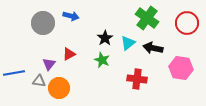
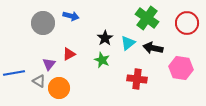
gray triangle: rotated 24 degrees clockwise
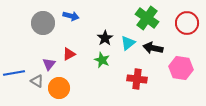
gray triangle: moved 2 px left
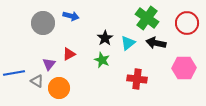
black arrow: moved 3 px right, 5 px up
pink hexagon: moved 3 px right; rotated 10 degrees counterclockwise
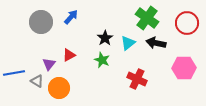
blue arrow: moved 1 px down; rotated 63 degrees counterclockwise
gray circle: moved 2 px left, 1 px up
red triangle: moved 1 px down
red cross: rotated 18 degrees clockwise
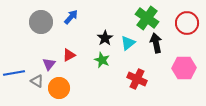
black arrow: rotated 66 degrees clockwise
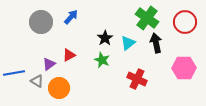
red circle: moved 2 px left, 1 px up
purple triangle: rotated 16 degrees clockwise
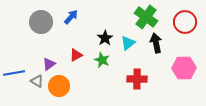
green cross: moved 1 px left, 1 px up
red triangle: moved 7 px right
red cross: rotated 24 degrees counterclockwise
orange circle: moved 2 px up
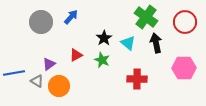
black star: moved 1 px left
cyan triangle: rotated 42 degrees counterclockwise
